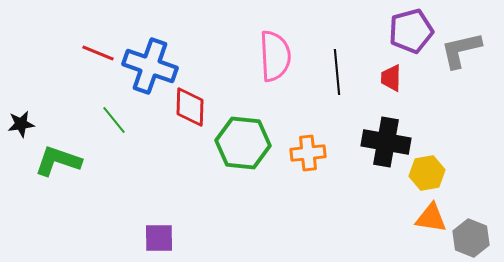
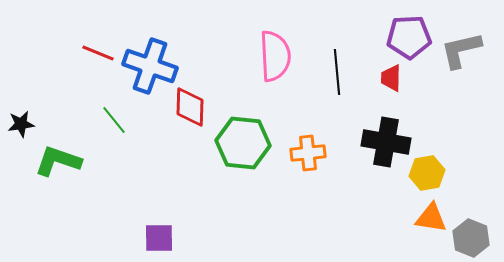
purple pentagon: moved 2 px left, 6 px down; rotated 12 degrees clockwise
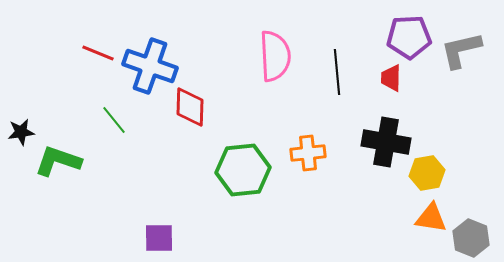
black star: moved 8 px down
green hexagon: moved 27 px down; rotated 12 degrees counterclockwise
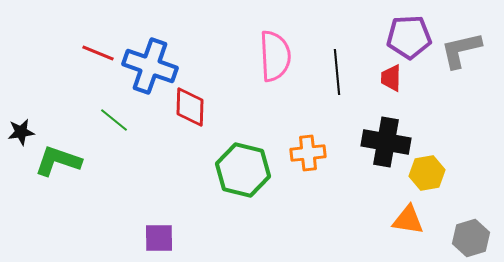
green line: rotated 12 degrees counterclockwise
green hexagon: rotated 20 degrees clockwise
orange triangle: moved 23 px left, 2 px down
gray hexagon: rotated 21 degrees clockwise
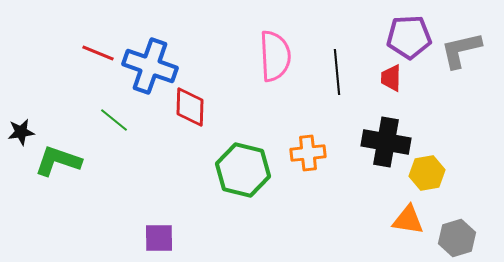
gray hexagon: moved 14 px left
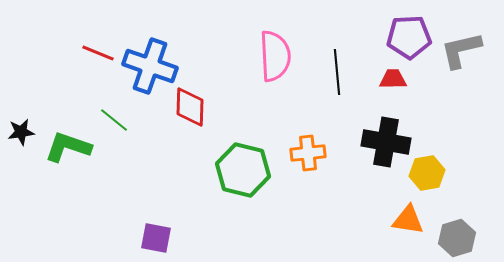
red trapezoid: moved 2 px right, 1 px down; rotated 88 degrees clockwise
green L-shape: moved 10 px right, 14 px up
purple square: moved 3 px left; rotated 12 degrees clockwise
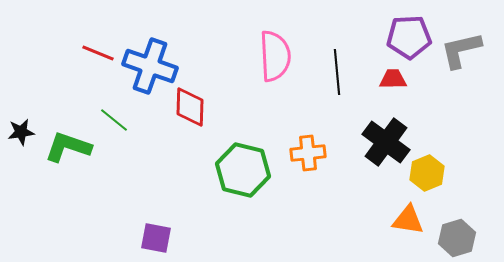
black cross: rotated 27 degrees clockwise
yellow hexagon: rotated 12 degrees counterclockwise
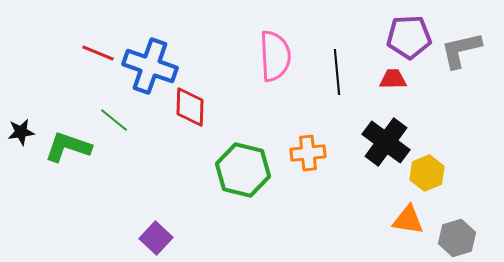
purple square: rotated 32 degrees clockwise
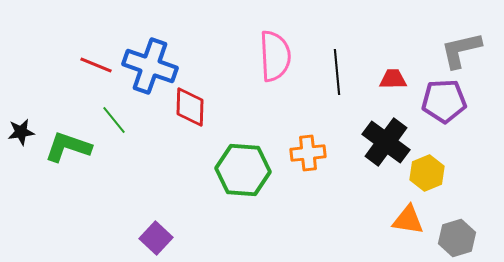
purple pentagon: moved 35 px right, 64 px down
red line: moved 2 px left, 12 px down
green line: rotated 12 degrees clockwise
green hexagon: rotated 10 degrees counterclockwise
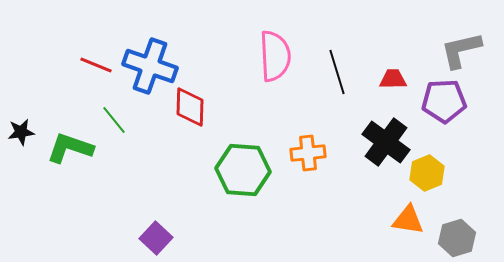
black line: rotated 12 degrees counterclockwise
green L-shape: moved 2 px right, 1 px down
